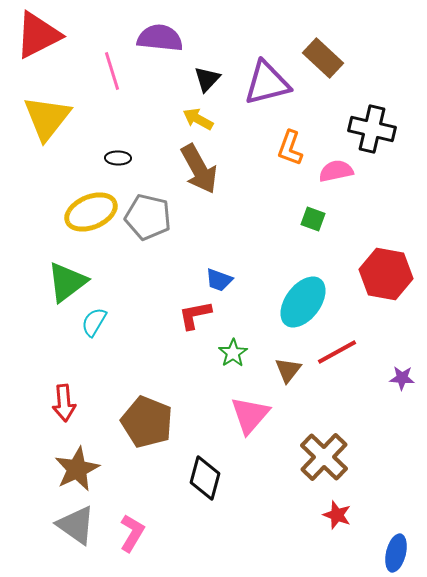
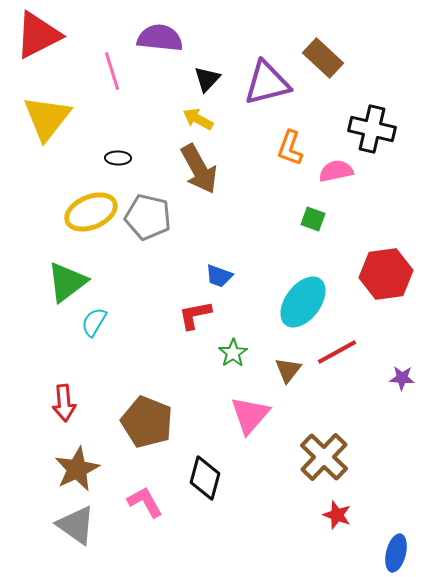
red hexagon: rotated 18 degrees counterclockwise
blue trapezoid: moved 4 px up
pink L-shape: moved 13 px right, 31 px up; rotated 60 degrees counterclockwise
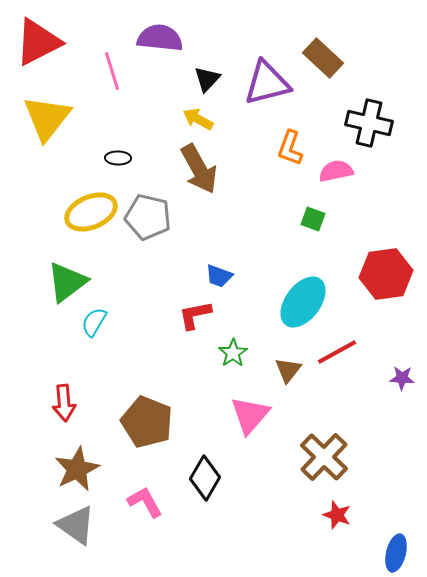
red triangle: moved 7 px down
black cross: moved 3 px left, 6 px up
black diamond: rotated 15 degrees clockwise
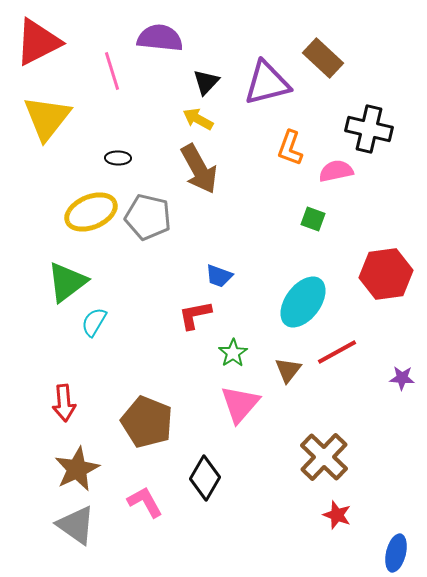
black triangle: moved 1 px left, 3 px down
black cross: moved 6 px down
pink triangle: moved 10 px left, 11 px up
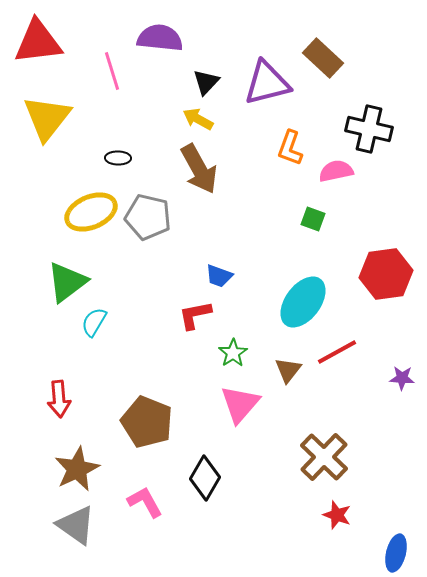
red triangle: rotated 20 degrees clockwise
red arrow: moved 5 px left, 4 px up
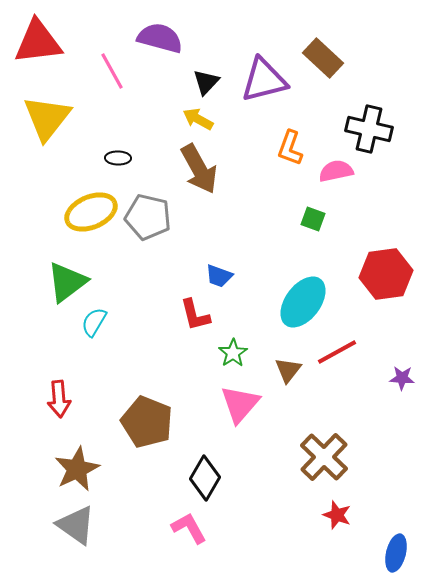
purple semicircle: rotated 9 degrees clockwise
pink line: rotated 12 degrees counterclockwise
purple triangle: moved 3 px left, 3 px up
red L-shape: rotated 93 degrees counterclockwise
pink L-shape: moved 44 px right, 26 px down
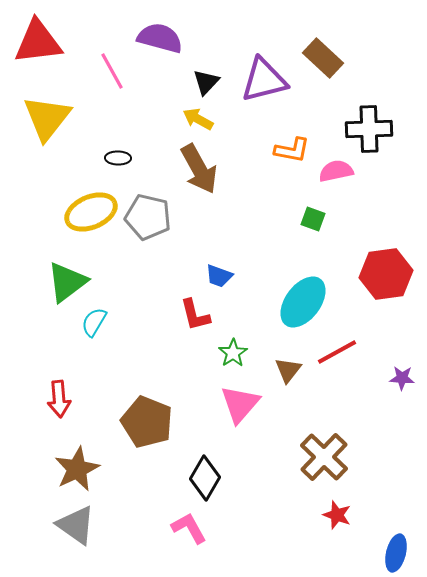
black cross: rotated 15 degrees counterclockwise
orange L-shape: moved 2 px right, 2 px down; rotated 99 degrees counterclockwise
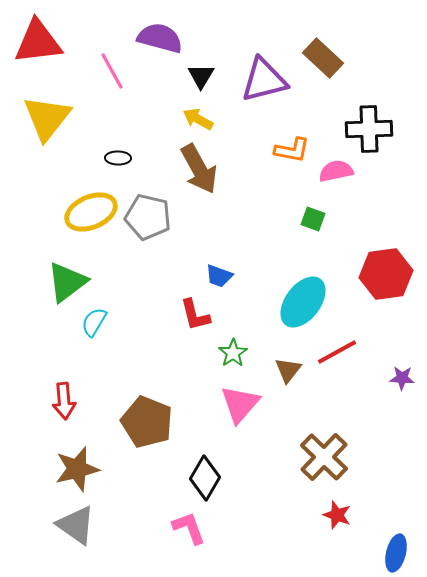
black triangle: moved 5 px left, 6 px up; rotated 12 degrees counterclockwise
red arrow: moved 5 px right, 2 px down
brown star: rotated 12 degrees clockwise
pink L-shape: rotated 9 degrees clockwise
